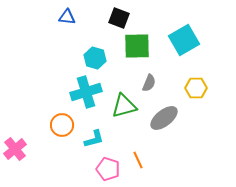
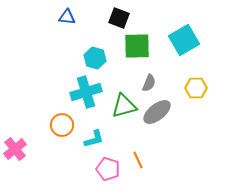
gray ellipse: moved 7 px left, 6 px up
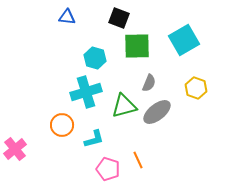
yellow hexagon: rotated 20 degrees clockwise
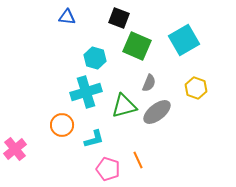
green square: rotated 24 degrees clockwise
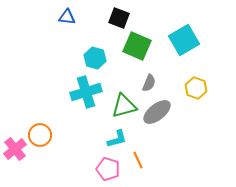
orange circle: moved 22 px left, 10 px down
cyan L-shape: moved 23 px right
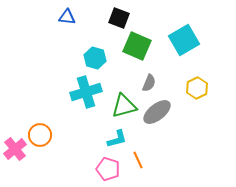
yellow hexagon: moved 1 px right; rotated 15 degrees clockwise
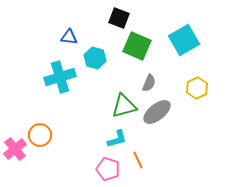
blue triangle: moved 2 px right, 20 px down
cyan cross: moved 26 px left, 15 px up
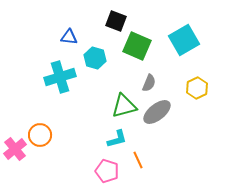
black square: moved 3 px left, 3 px down
pink pentagon: moved 1 px left, 2 px down
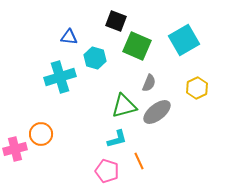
orange circle: moved 1 px right, 1 px up
pink cross: rotated 25 degrees clockwise
orange line: moved 1 px right, 1 px down
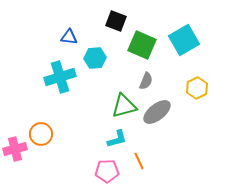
green square: moved 5 px right, 1 px up
cyan hexagon: rotated 20 degrees counterclockwise
gray semicircle: moved 3 px left, 2 px up
pink pentagon: rotated 20 degrees counterclockwise
